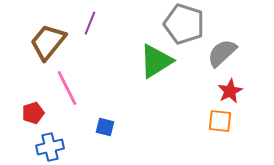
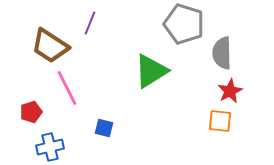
brown trapezoid: moved 2 px right, 4 px down; rotated 96 degrees counterclockwise
gray semicircle: rotated 48 degrees counterclockwise
green triangle: moved 5 px left, 10 px down
red pentagon: moved 2 px left, 1 px up
blue square: moved 1 px left, 1 px down
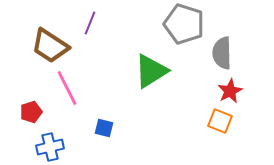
orange square: rotated 15 degrees clockwise
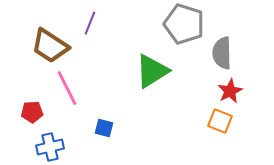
green triangle: moved 1 px right
red pentagon: moved 1 px right; rotated 15 degrees clockwise
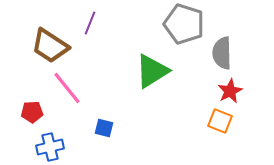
pink line: rotated 12 degrees counterclockwise
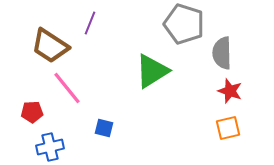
red star: rotated 25 degrees counterclockwise
orange square: moved 8 px right, 7 px down; rotated 35 degrees counterclockwise
